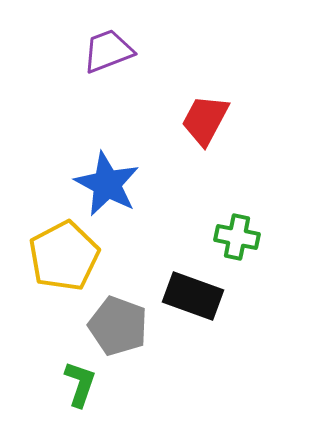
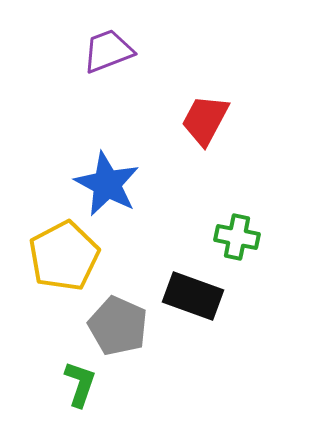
gray pentagon: rotated 4 degrees clockwise
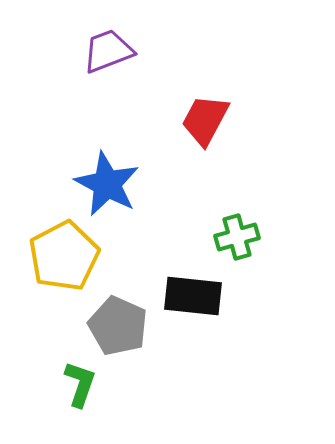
green cross: rotated 27 degrees counterclockwise
black rectangle: rotated 14 degrees counterclockwise
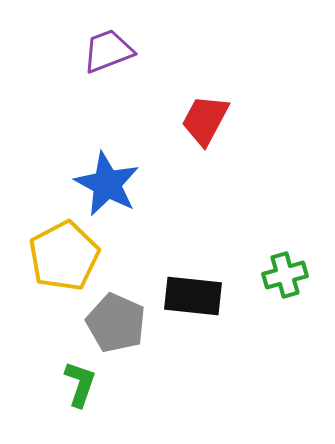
green cross: moved 48 px right, 38 px down
gray pentagon: moved 2 px left, 3 px up
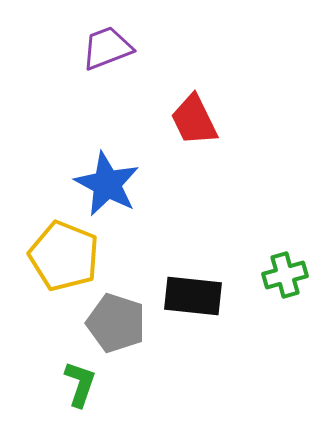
purple trapezoid: moved 1 px left, 3 px up
red trapezoid: moved 11 px left; rotated 54 degrees counterclockwise
yellow pentagon: rotated 22 degrees counterclockwise
gray pentagon: rotated 6 degrees counterclockwise
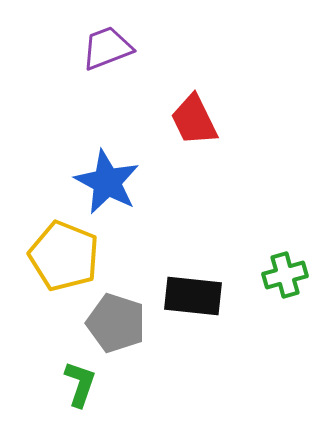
blue star: moved 2 px up
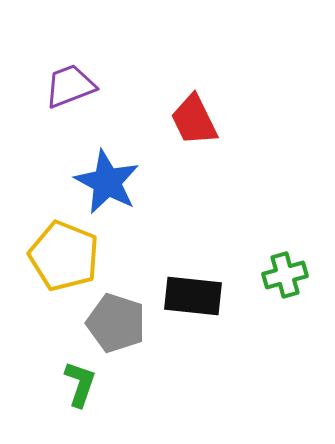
purple trapezoid: moved 37 px left, 38 px down
